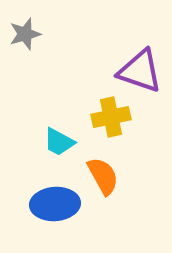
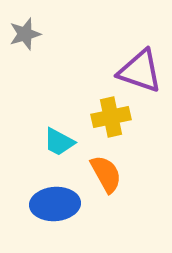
orange semicircle: moved 3 px right, 2 px up
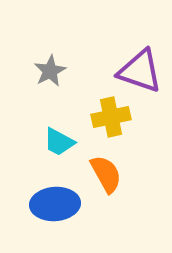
gray star: moved 25 px right, 37 px down; rotated 12 degrees counterclockwise
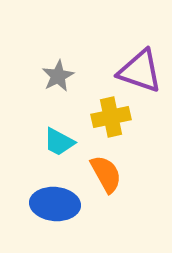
gray star: moved 8 px right, 5 px down
blue ellipse: rotated 9 degrees clockwise
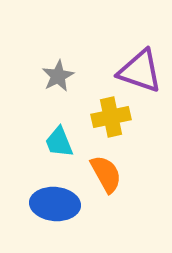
cyan trapezoid: rotated 40 degrees clockwise
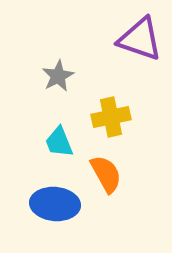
purple triangle: moved 32 px up
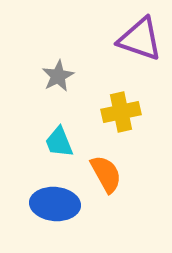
yellow cross: moved 10 px right, 5 px up
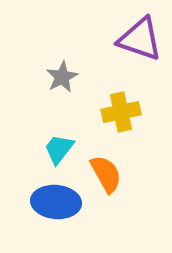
gray star: moved 4 px right, 1 px down
cyan trapezoid: moved 7 px down; rotated 60 degrees clockwise
blue ellipse: moved 1 px right, 2 px up
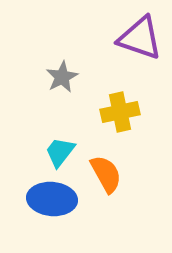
purple triangle: moved 1 px up
yellow cross: moved 1 px left
cyan trapezoid: moved 1 px right, 3 px down
blue ellipse: moved 4 px left, 3 px up
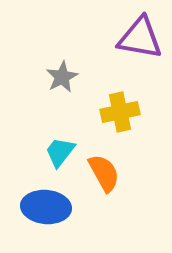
purple triangle: rotated 9 degrees counterclockwise
orange semicircle: moved 2 px left, 1 px up
blue ellipse: moved 6 px left, 8 px down
